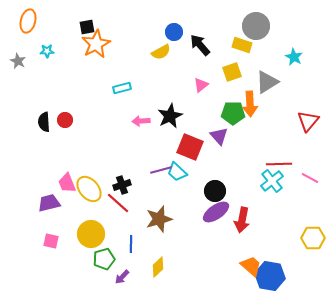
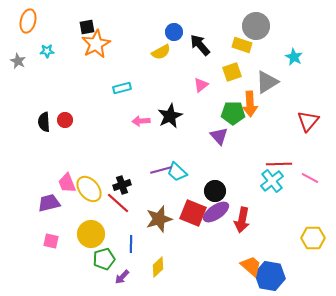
red square at (190, 147): moved 3 px right, 66 px down
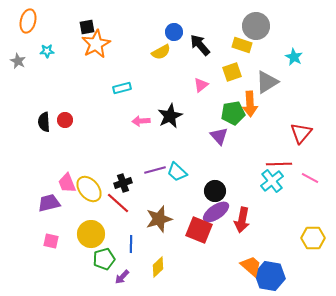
green pentagon at (233, 113): rotated 10 degrees counterclockwise
red triangle at (308, 121): moved 7 px left, 12 px down
purple line at (161, 170): moved 6 px left
black cross at (122, 185): moved 1 px right, 2 px up
red square at (193, 213): moved 6 px right, 17 px down
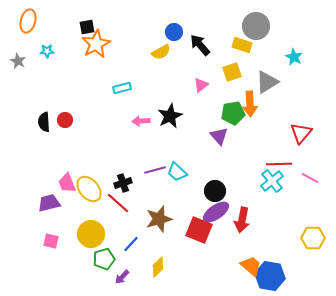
blue line at (131, 244): rotated 42 degrees clockwise
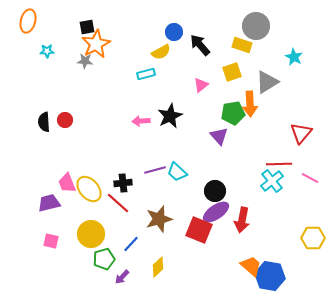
gray star at (18, 61): moved 67 px right; rotated 21 degrees counterclockwise
cyan rectangle at (122, 88): moved 24 px right, 14 px up
black cross at (123, 183): rotated 12 degrees clockwise
